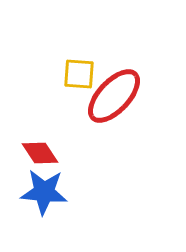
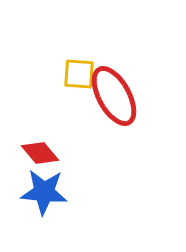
red ellipse: rotated 72 degrees counterclockwise
red diamond: rotated 6 degrees counterclockwise
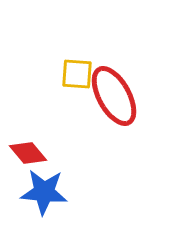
yellow square: moved 2 px left
red diamond: moved 12 px left
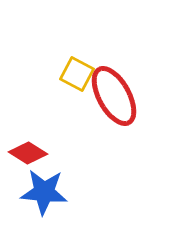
yellow square: rotated 24 degrees clockwise
red diamond: rotated 18 degrees counterclockwise
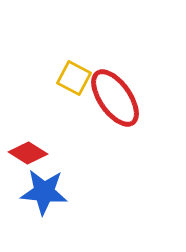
yellow square: moved 3 px left, 4 px down
red ellipse: moved 1 px right, 2 px down; rotated 6 degrees counterclockwise
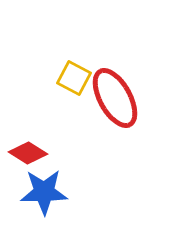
red ellipse: rotated 6 degrees clockwise
blue star: rotated 6 degrees counterclockwise
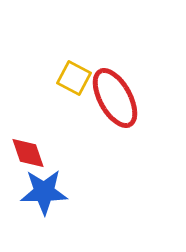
red diamond: rotated 39 degrees clockwise
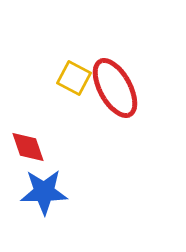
red ellipse: moved 10 px up
red diamond: moved 6 px up
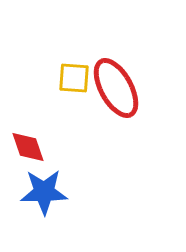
yellow square: rotated 24 degrees counterclockwise
red ellipse: moved 1 px right
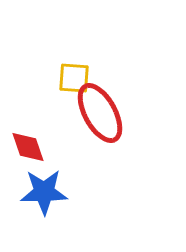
red ellipse: moved 16 px left, 25 px down
